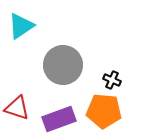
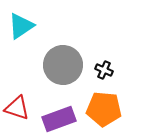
black cross: moved 8 px left, 10 px up
orange pentagon: moved 2 px up
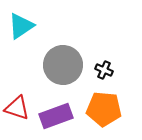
purple rectangle: moved 3 px left, 3 px up
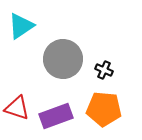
gray circle: moved 6 px up
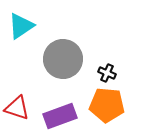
black cross: moved 3 px right, 3 px down
orange pentagon: moved 3 px right, 4 px up
purple rectangle: moved 4 px right
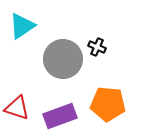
cyan triangle: moved 1 px right
black cross: moved 10 px left, 26 px up
orange pentagon: moved 1 px right, 1 px up
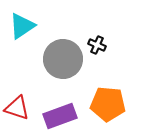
black cross: moved 2 px up
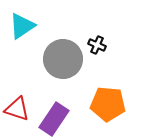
red triangle: moved 1 px down
purple rectangle: moved 6 px left, 3 px down; rotated 36 degrees counterclockwise
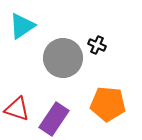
gray circle: moved 1 px up
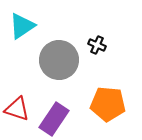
gray circle: moved 4 px left, 2 px down
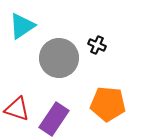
gray circle: moved 2 px up
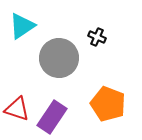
black cross: moved 8 px up
orange pentagon: rotated 16 degrees clockwise
purple rectangle: moved 2 px left, 2 px up
